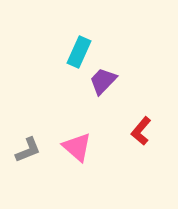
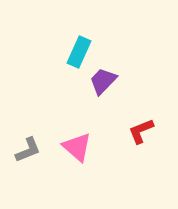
red L-shape: rotated 28 degrees clockwise
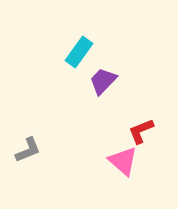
cyan rectangle: rotated 12 degrees clockwise
pink triangle: moved 46 px right, 14 px down
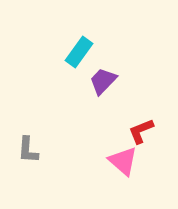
gray L-shape: rotated 116 degrees clockwise
